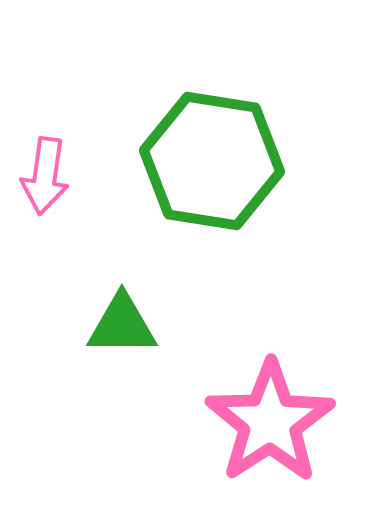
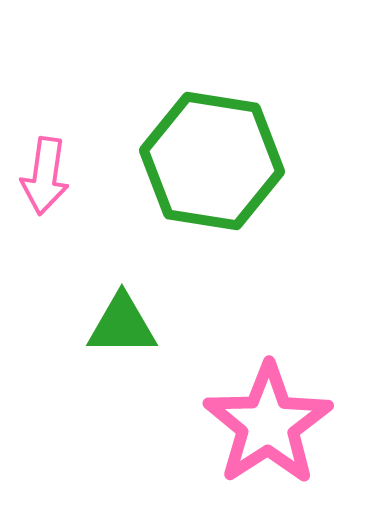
pink star: moved 2 px left, 2 px down
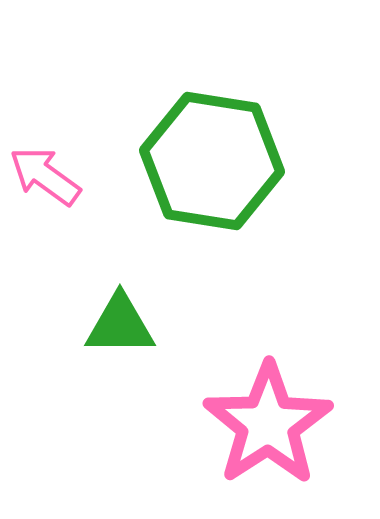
pink arrow: rotated 118 degrees clockwise
green triangle: moved 2 px left
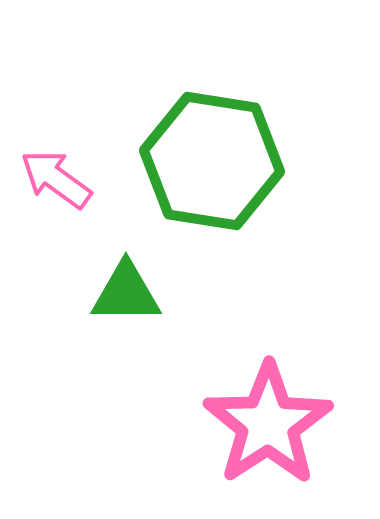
pink arrow: moved 11 px right, 3 px down
green triangle: moved 6 px right, 32 px up
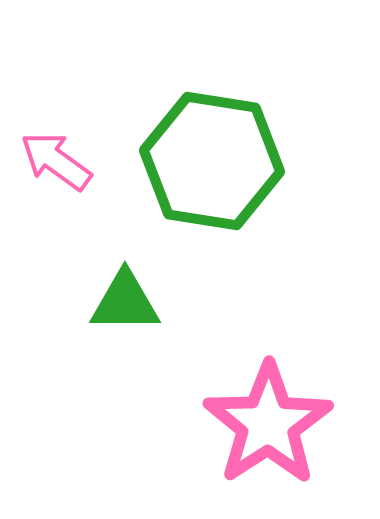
pink arrow: moved 18 px up
green triangle: moved 1 px left, 9 px down
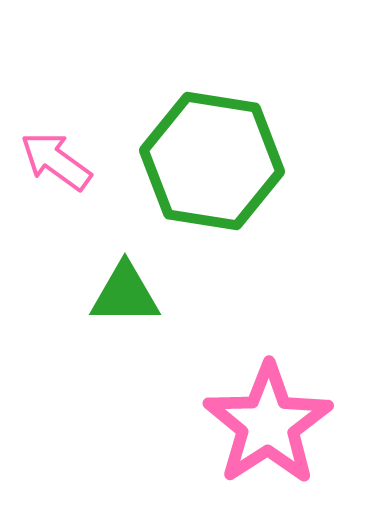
green triangle: moved 8 px up
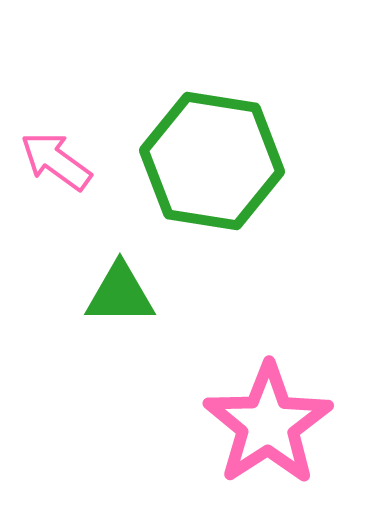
green triangle: moved 5 px left
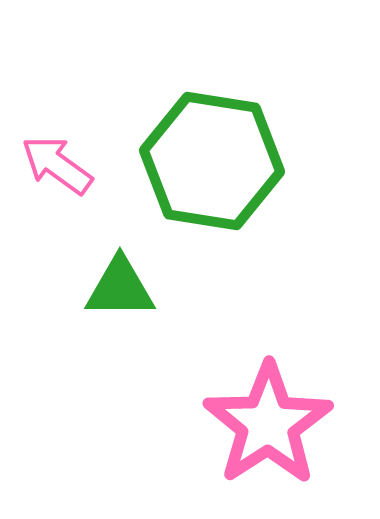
pink arrow: moved 1 px right, 4 px down
green triangle: moved 6 px up
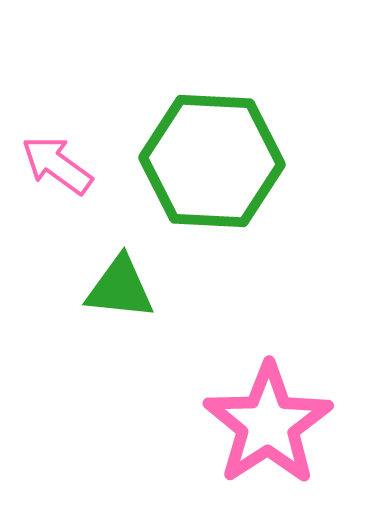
green hexagon: rotated 6 degrees counterclockwise
green triangle: rotated 6 degrees clockwise
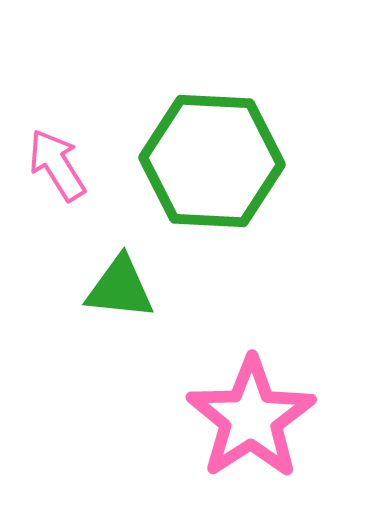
pink arrow: rotated 22 degrees clockwise
pink star: moved 17 px left, 6 px up
